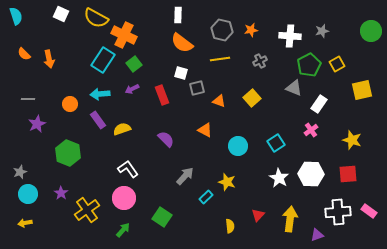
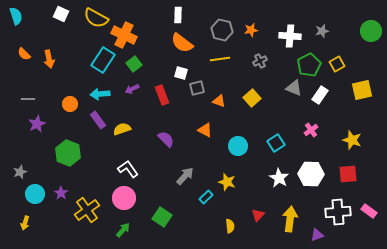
white rectangle at (319, 104): moved 1 px right, 9 px up
cyan circle at (28, 194): moved 7 px right
yellow arrow at (25, 223): rotated 64 degrees counterclockwise
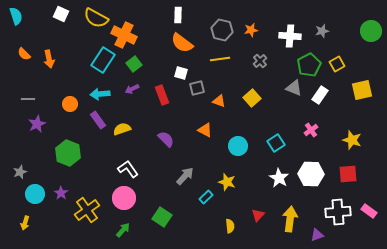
gray cross at (260, 61): rotated 16 degrees counterclockwise
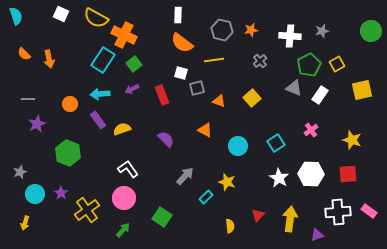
yellow line at (220, 59): moved 6 px left, 1 px down
